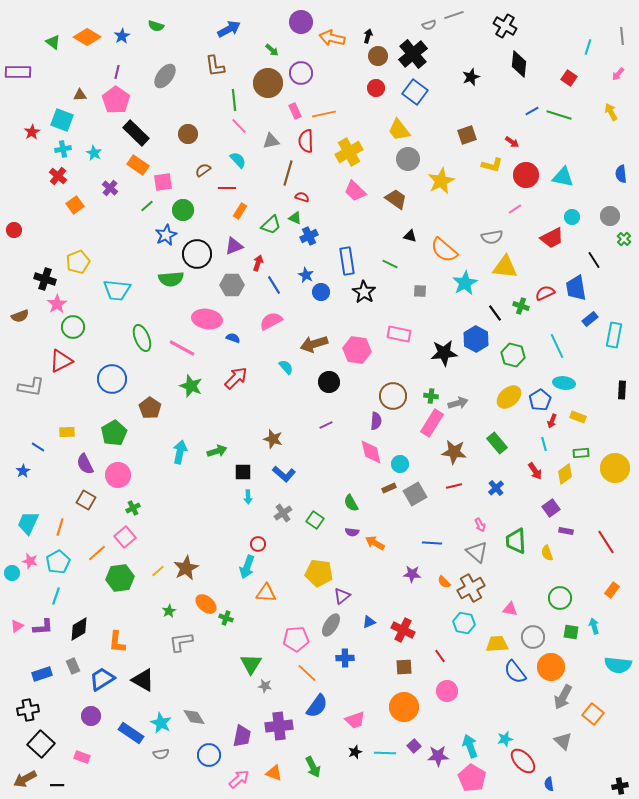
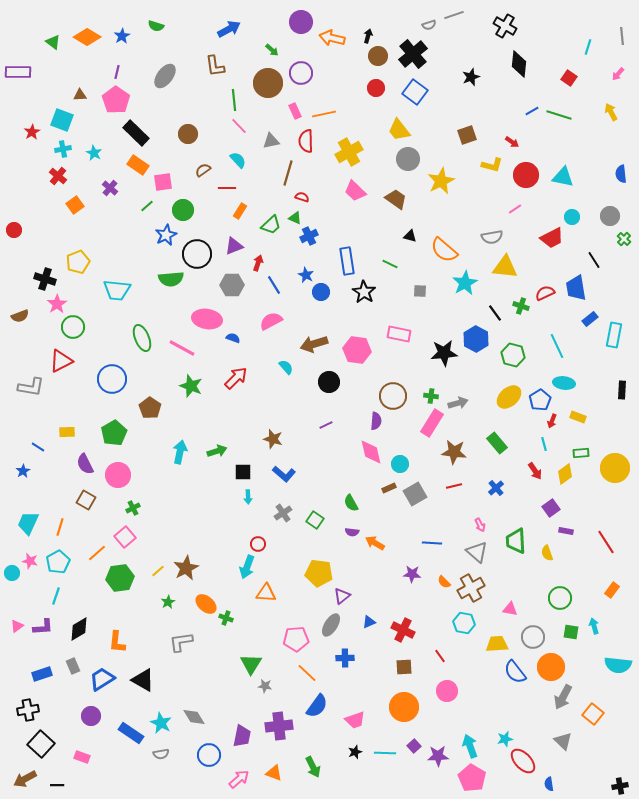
green star at (169, 611): moved 1 px left, 9 px up
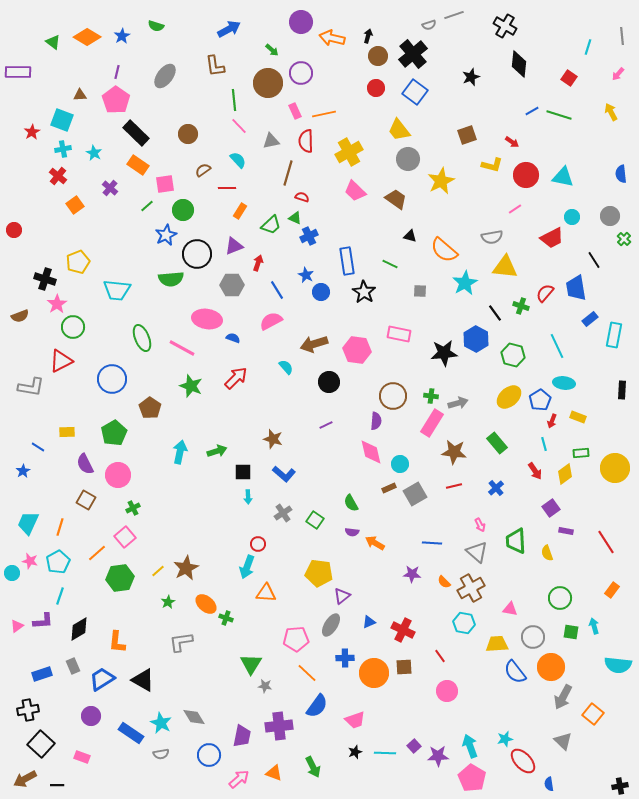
pink square at (163, 182): moved 2 px right, 2 px down
blue line at (274, 285): moved 3 px right, 5 px down
red semicircle at (545, 293): rotated 24 degrees counterclockwise
cyan line at (56, 596): moved 4 px right
purple L-shape at (43, 627): moved 6 px up
orange circle at (404, 707): moved 30 px left, 34 px up
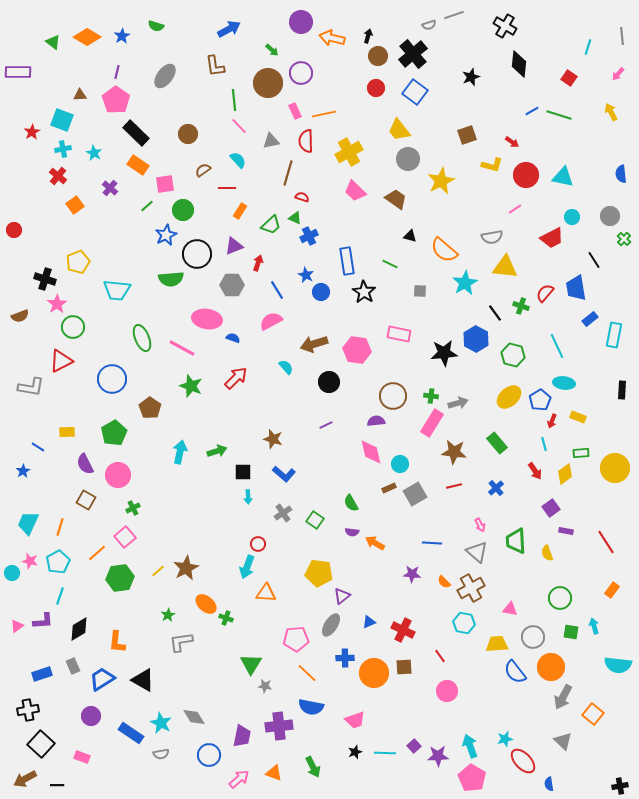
purple semicircle at (376, 421): rotated 102 degrees counterclockwise
green star at (168, 602): moved 13 px down
blue semicircle at (317, 706): moved 6 px left, 1 px down; rotated 65 degrees clockwise
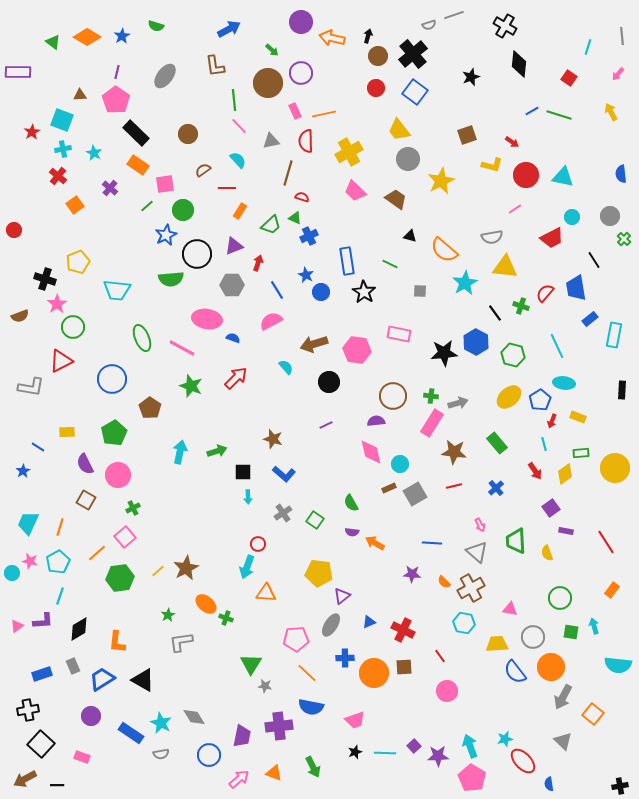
blue hexagon at (476, 339): moved 3 px down
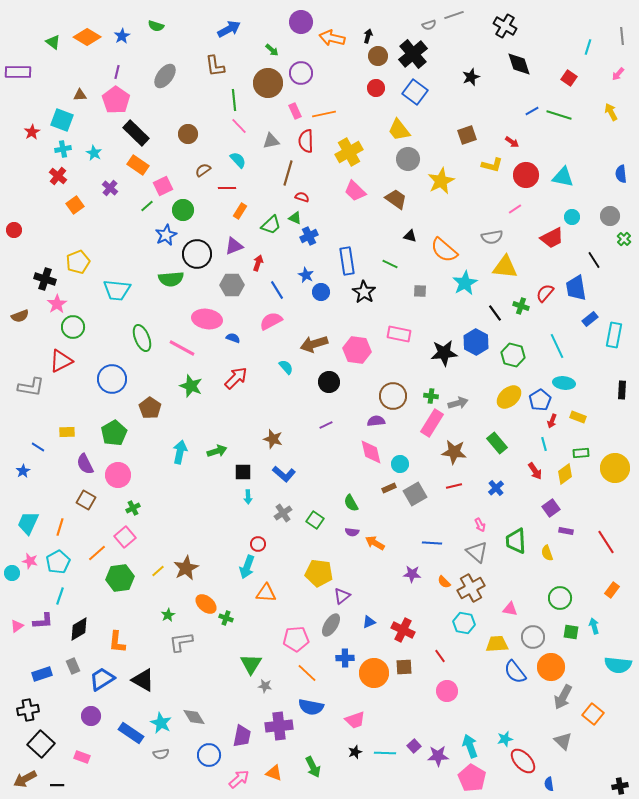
black diamond at (519, 64): rotated 24 degrees counterclockwise
pink square at (165, 184): moved 2 px left, 2 px down; rotated 18 degrees counterclockwise
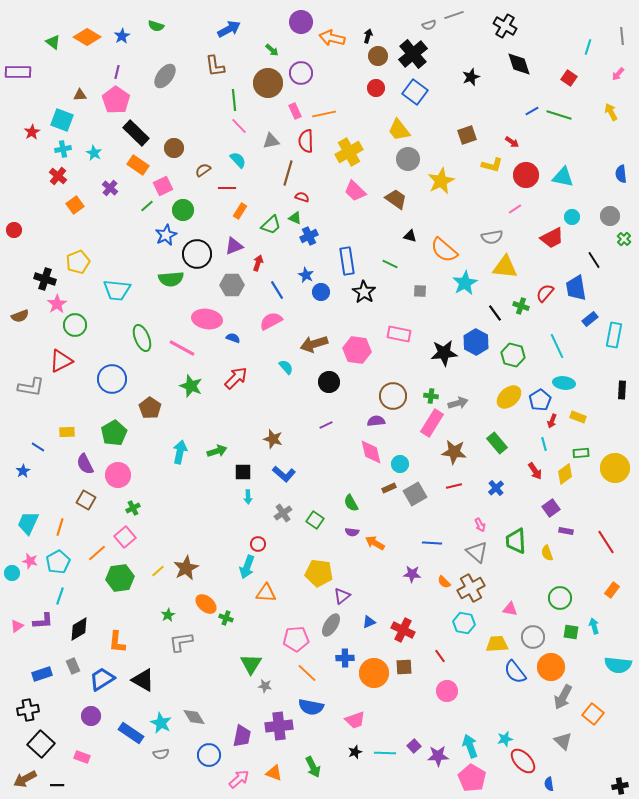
brown circle at (188, 134): moved 14 px left, 14 px down
green circle at (73, 327): moved 2 px right, 2 px up
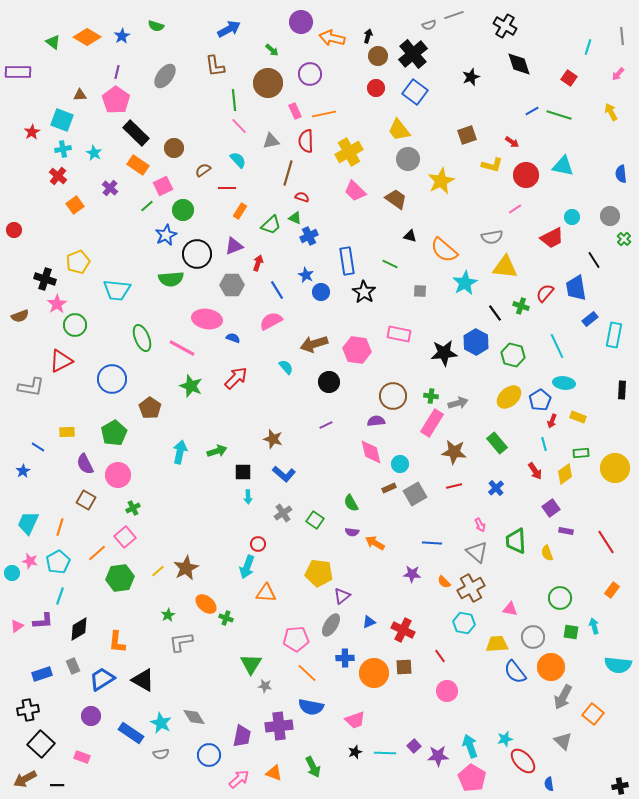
purple circle at (301, 73): moved 9 px right, 1 px down
cyan triangle at (563, 177): moved 11 px up
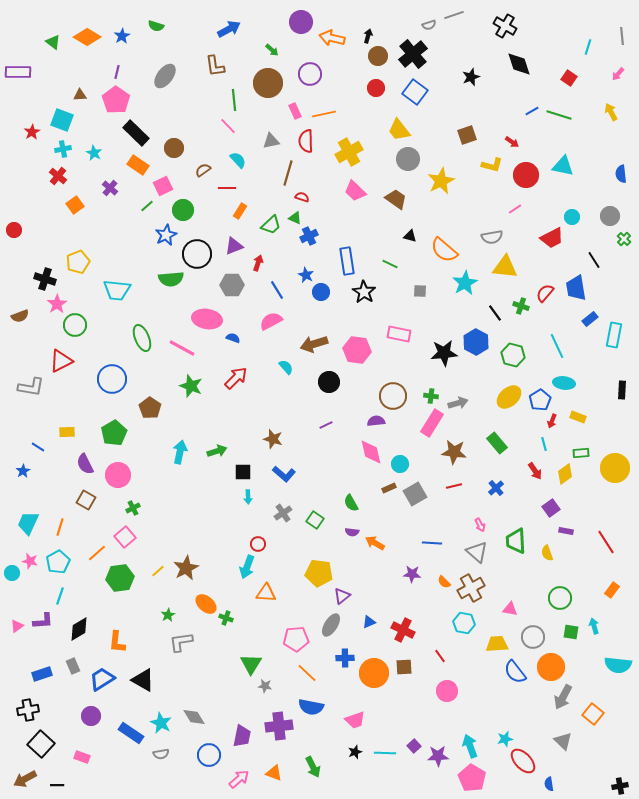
pink line at (239, 126): moved 11 px left
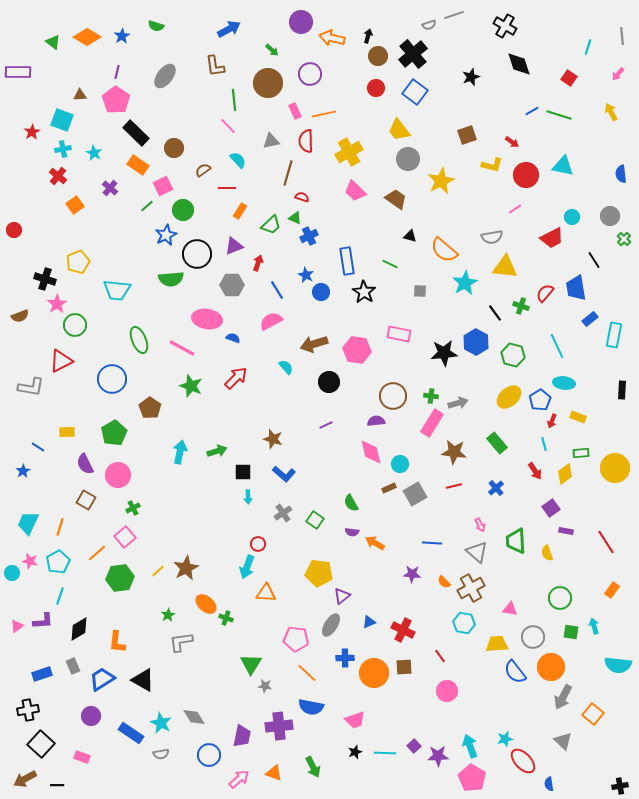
green ellipse at (142, 338): moved 3 px left, 2 px down
pink pentagon at (296, 639): rotated 10 degrees clockwise
